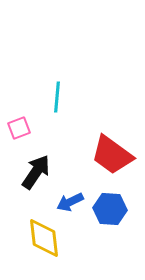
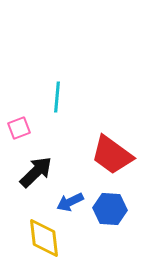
black arrow: rotated 12 degrees clockwise
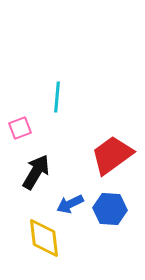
pink square: moved 1 px right
red trapezoid: rotated 108 degrees clockwise
black arrow: rotated 15 degrees counterclockwise
blue arrow: moved 2 px down
